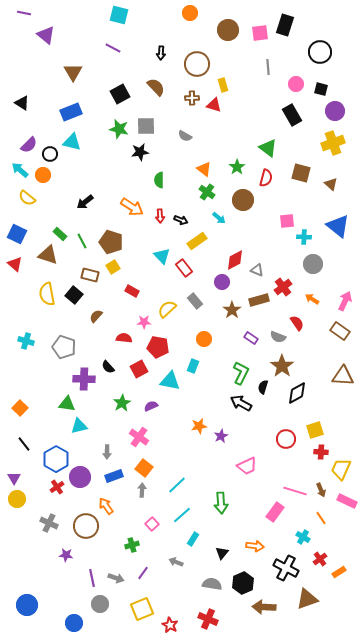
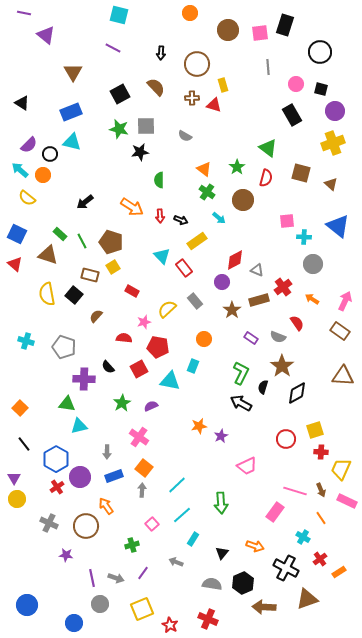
pink star at (144, 322): rotated 16 degrees counterclockwise
orange arrow at (255, 546): rotated 12 degrees clockwise
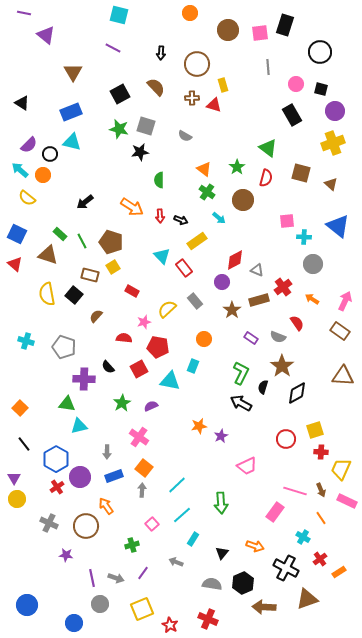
gray square at (146, 126): rotated 18 degrees clockwise
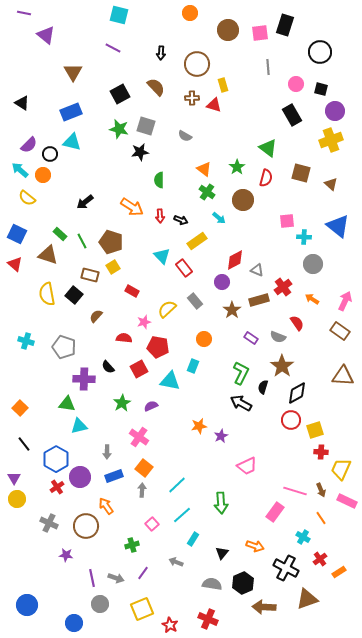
yellow cross at (333, 143): moved 2 px left, 3 px up
red circle at (286, 439): moved 5 px right, 19 px up
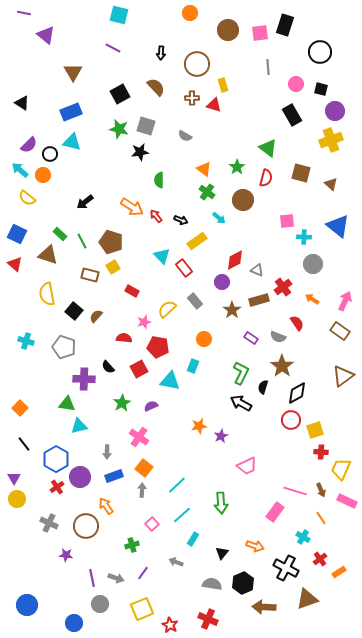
red arrow at (160, 216): moved 4 px left; rotated 144 degrees clockwise
black square at (74, 295): moved 16 px down
brown triangle at (343, 376): rotated 40 degrees counterclockwise
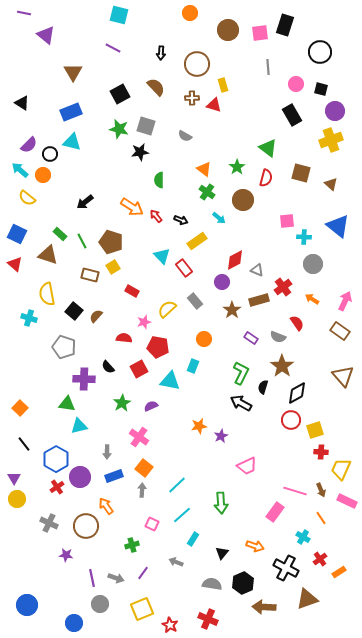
cyan cross at (26, 341): moved 3 px right, 23 px up
brown triangle at (343, 376): rotated 35 degrees counterclockwise
pink square at (152, 524): rotated 24 degrees counterclockwise
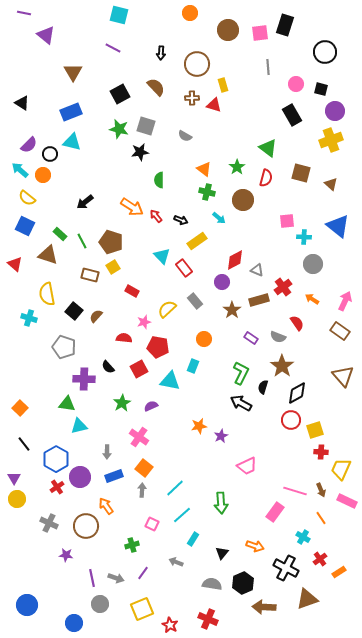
black circle at (320, 52): moved 5 px right
green cross at (207, 192): rotated 21 degrees counterclockwise
blue square at (17, 234): moved 8 px right, 8 px up
cyan line at (177, 485): moved 2 px left, 3 px down
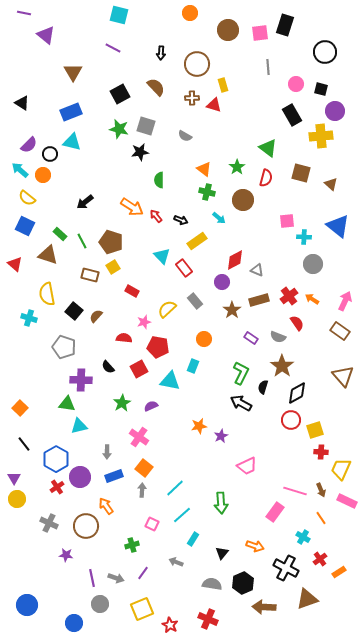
yellow cross at (331, 140): moved 10 px left, 4 px up; rotated 15 degrees clockwise
red cross at (283, 287): moved 6 px right, 9 px down
purple cross at (84, 379): moved 3 px left, 1 px down
